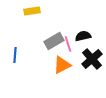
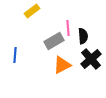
yellow rectangle: rotated 28 degrees counterclockwise
black semicircle: rotated 98 degrees clockwise
pink line: moved 16 px up; rotated 14 degrees clockwise
black cross: moved 1 px left
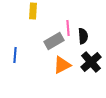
yellow rectangle: moved 1 px right; rotated 49 degrees counterclockwise
black cross: moved 3 px down
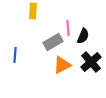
black semicircle: rotated 28 degrees clockwise
gray rectangle: moved 1 px left, 1 px down
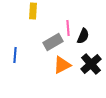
black cross: moved 2 px down
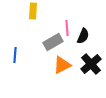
pink line: moved 1 px left
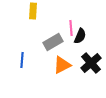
pink line: moved 4 px right
black semicircle: moved 3 px left
blue line: moved 7 px right, 5 px down
black cross: moved 1 px up
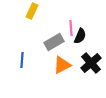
yellow rectangle: moved 1 px left; rotated 21 degrees clockwise
gray rectangle: moved 1 px right
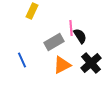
black semicircle: rotated 56 degrees counterclockwise
blue line: rotated 28 degrees counterclockwise
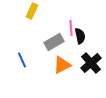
black semicircle: rotated 21 degrees clockwise
